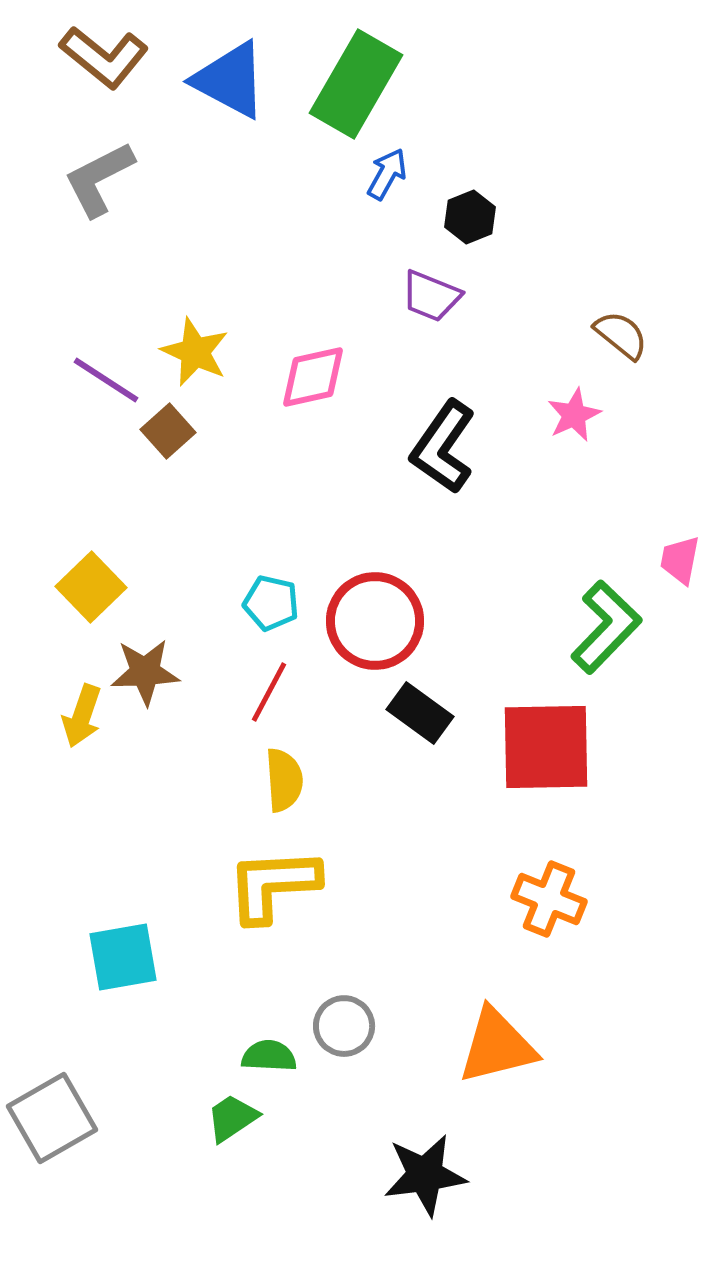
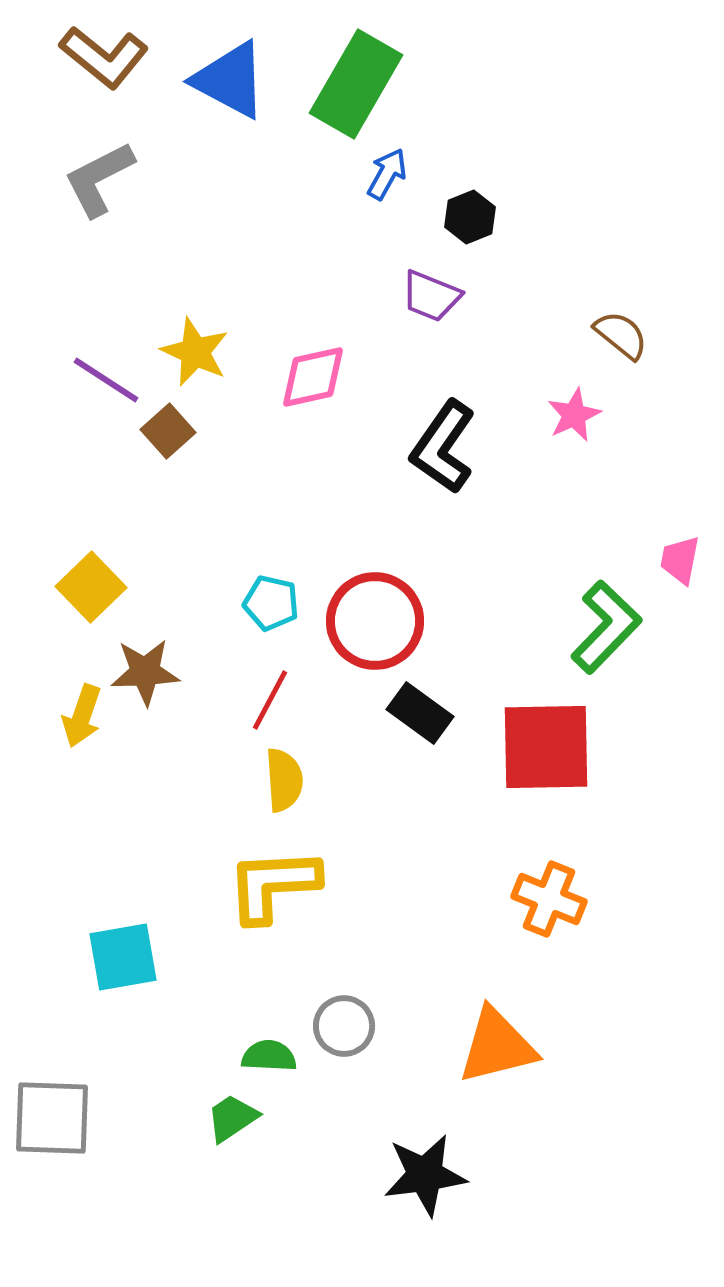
red line: moved 1 px right, 8 px down
gray square: rotated 32 degrees clockwise
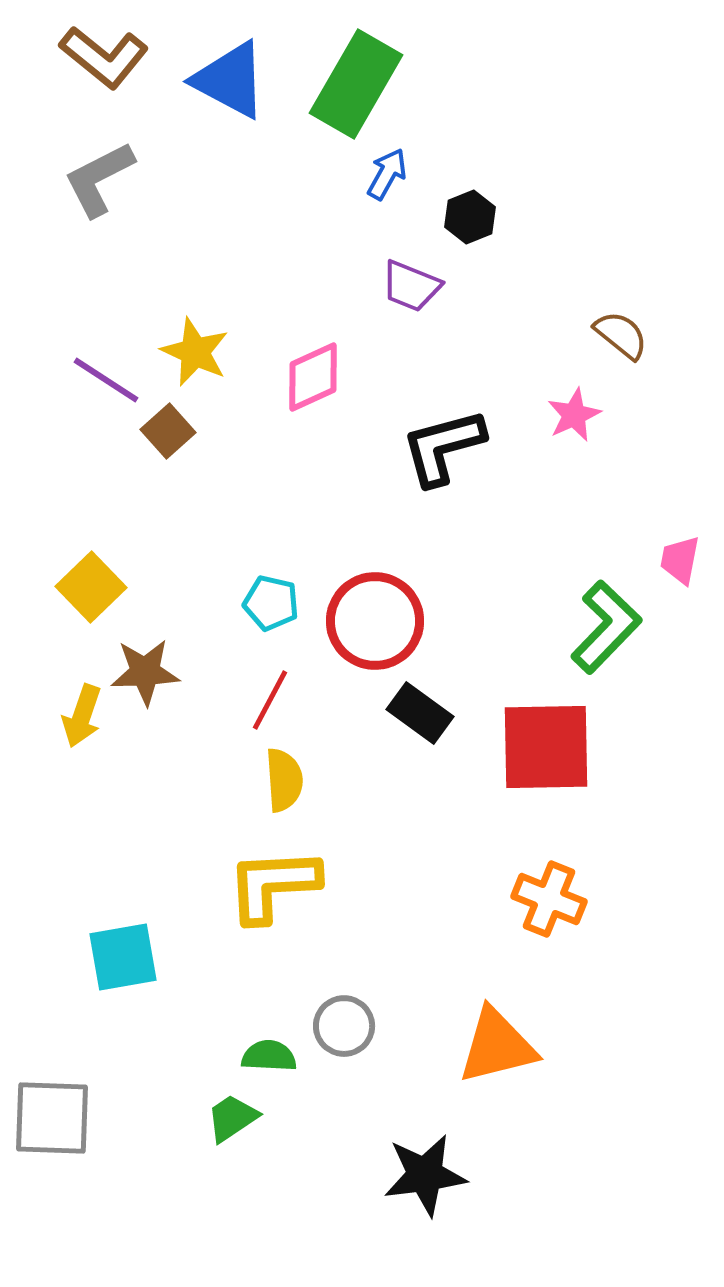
purple trapezoid: moved 20 px left, 10 px up
pink diamond: rotated 12 degrees counterclockwise
black L-shape: rotated 40 degrees clockwise
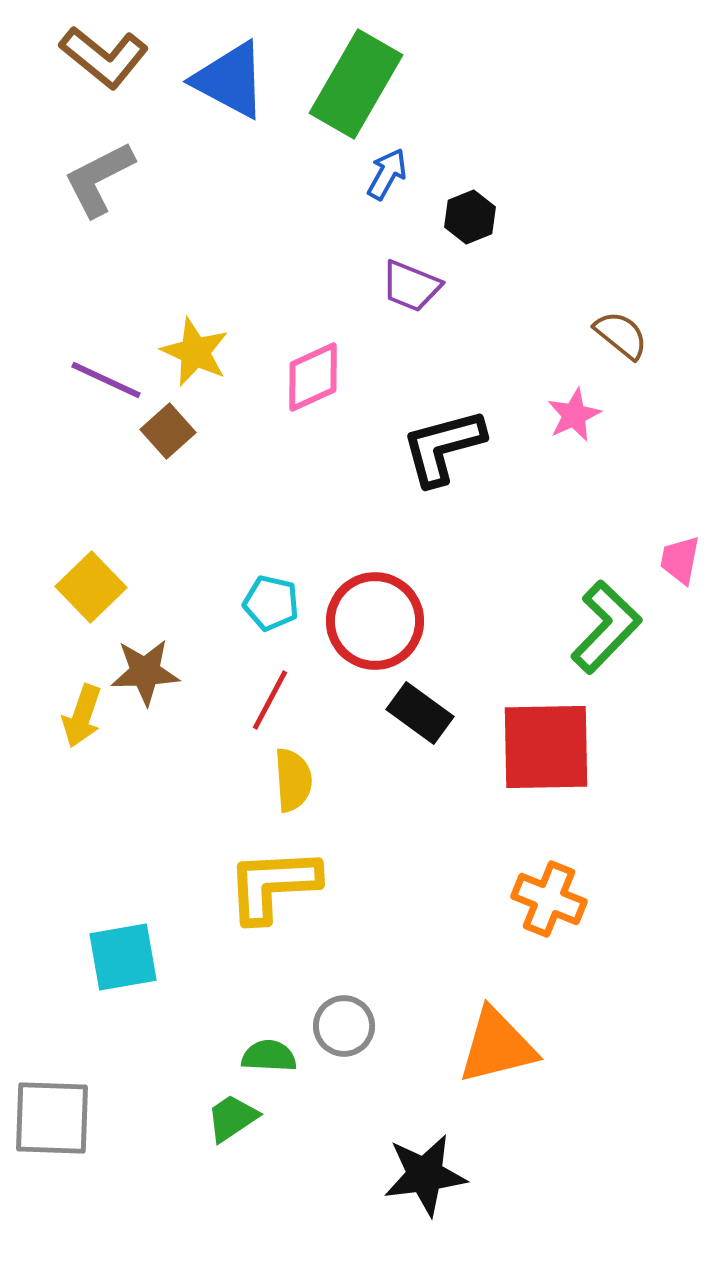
purple line: rotated 8 degrees counterclockwise
yellow semicircle: moved 9 px right
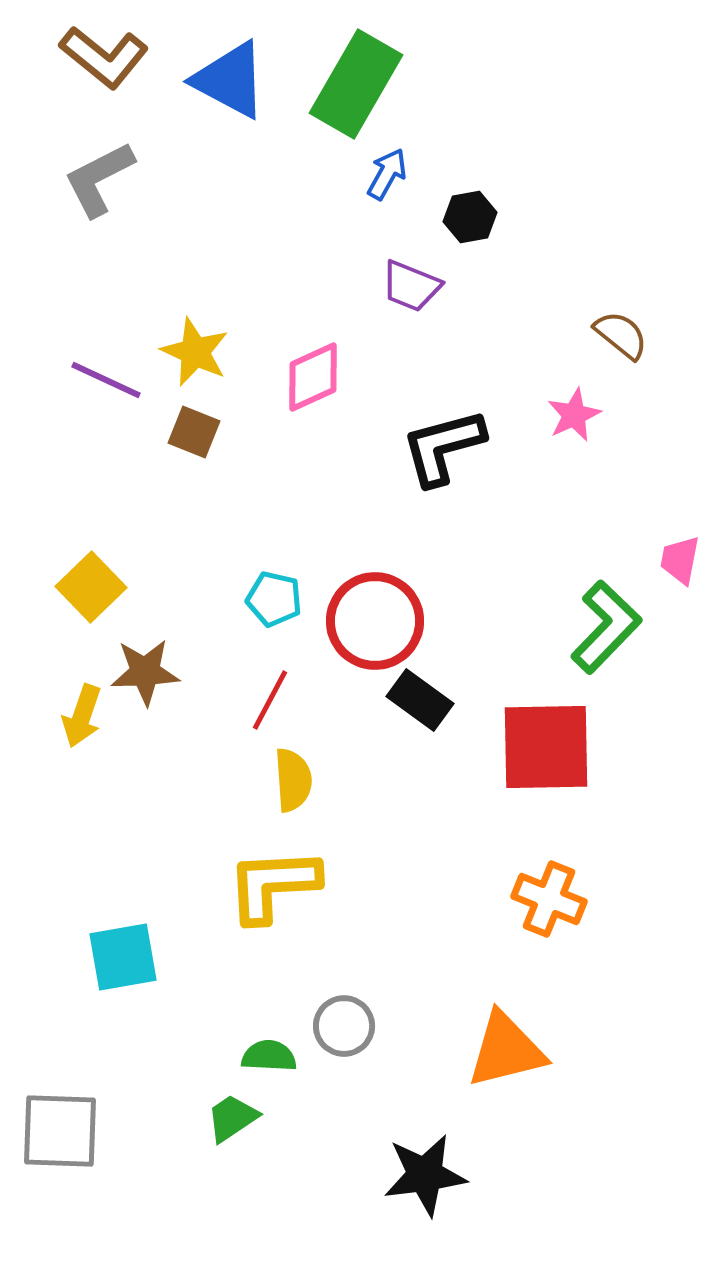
black hexagon: rotated 12 degrees clockwise
brown square: moved 26 px right, 1 px down; rotated 26 degrees counterclockwise
cyan pentagon: moved 3 px right, 4 px up
black rectangle: moved 13 px up
orange triangle: moved 9 px right, 4 px down
gray square: moved 8 px right, 13 px down
